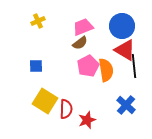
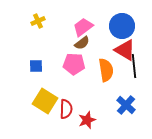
pink trapezoid: rotated 15 degrees counterclockwise
brown semicircle: moved 2 px right
pink pentagon: moved 14 px left, 2 px up; rotated 30 degrees clockwise
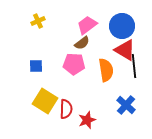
pink trapezoid: moved 4 px right, 2 px up
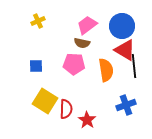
brown semicircle: rotated 49 degrees clockwise
blue cross: rotated 30 degrees clockwise
red star: rotated 18 degrees counterclockwise
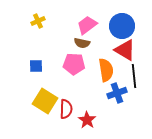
black line: moved 10 px down
blue cross: moved 9 px left, 12 px up
